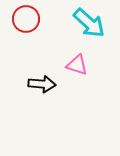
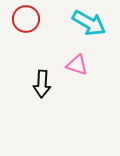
cyan arrow: rotated 12 degrees counterclockwise
black arrow: rotated 88 degrees clockwise
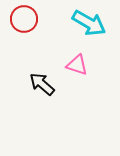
red circle: moved 2 px left
black arrow: rotated 128 degrees clockwise
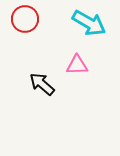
red circle: moved 1 px right
pink triangle: rotated 20 degrees counterclockwise
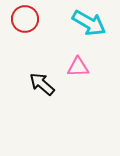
pink triangle: moved 1 px right, 2 px down
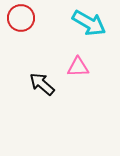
red circle: moved 4 px left, 1 px up
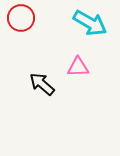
cyan arrow: moved 1 px right
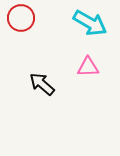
pink triangle: moved 10 px right
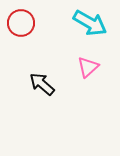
red circle: moved 5 px down
pink triangle: rotated 40 degrees counterclockwise
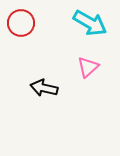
black arrow: moved 2 px right, 4 px down; rotated 28 degrees counterclockwise
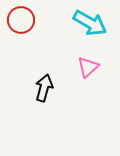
red circle: moved 3 px up
black arrow: rotated 92 degrees clockwise
